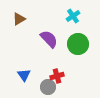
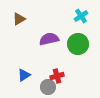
cyan cross: moved 8 px right
purple semicircle: rotated 60 degrees counterclockwise
blue triangle: rotated 32 degrees clockwise
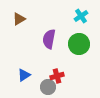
purple semicircle: rotated 66 degrees counterclockwise
green circle: moved 1 px right
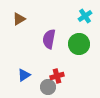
cyan cross: moved 4 px right
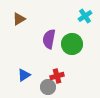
green circle: moved 7 px left
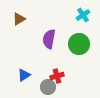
cyan cross: moved 2 px left, 1 px up
green circle: moved 7 px right
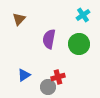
brown triangle: rotated 16 degrees counterclockwise
red cross: moved 1 px right, 1 px down
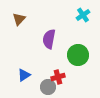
green circle: moved 1 px left, 11 px down
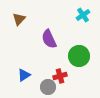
purple semicircle: rotated 36 degrees counterclockwise
green circle: moved 1 px right, 1 px down
red cross: moved 2 px right, 1 px up
